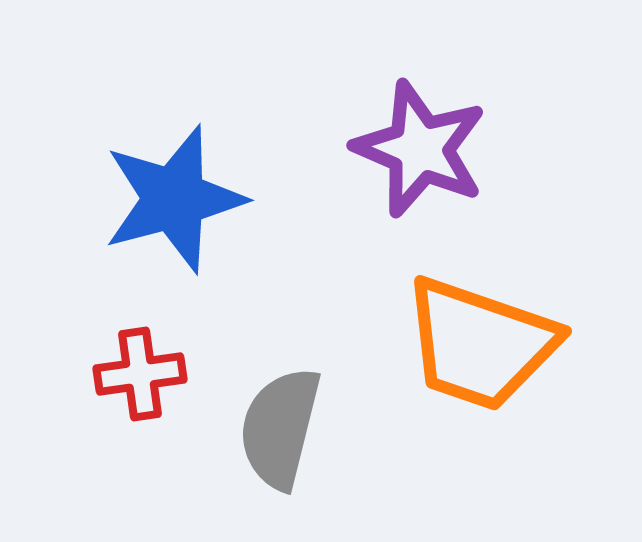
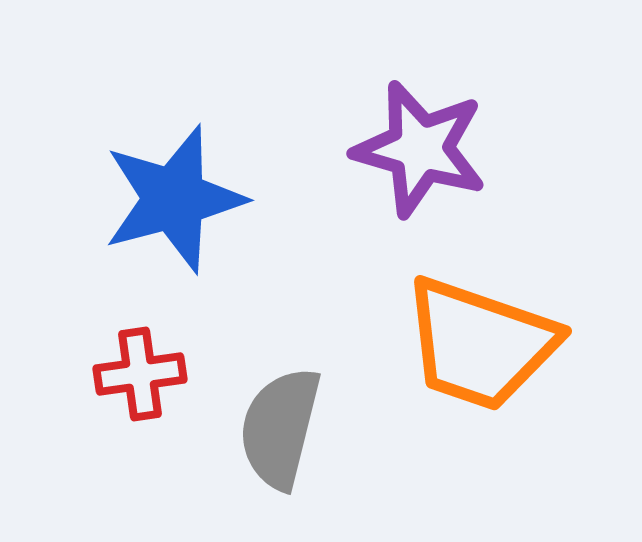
purple star: rotated 7 degrees counterclockwise
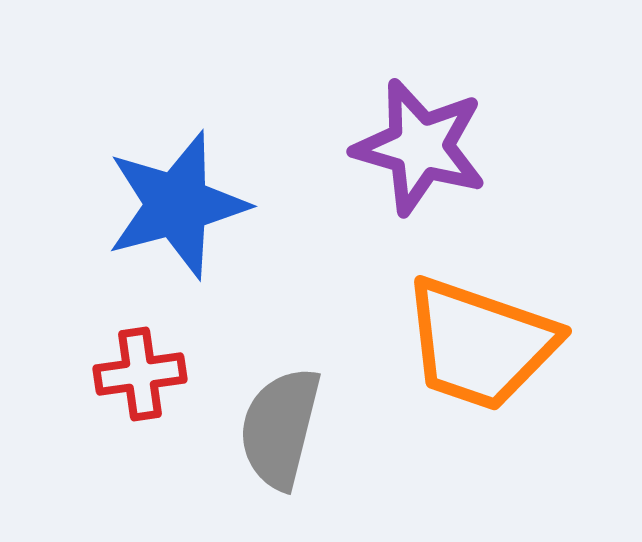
purple star: moved 2 px up
blue star: moved 3 px right, 6 px down
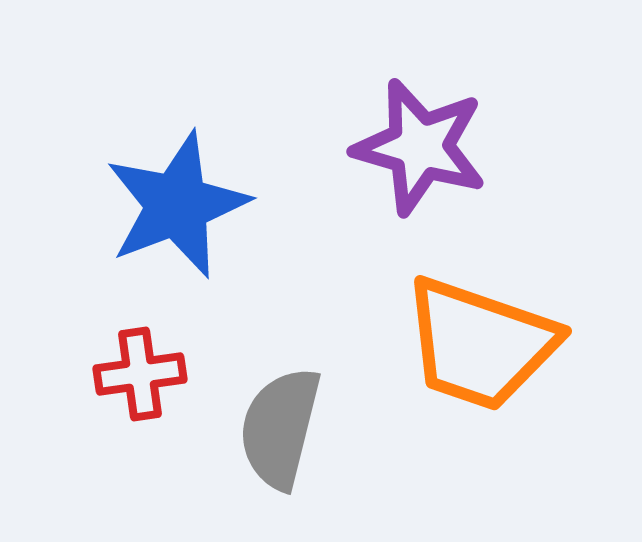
blue star: rotated 6 degrees counterclockwise
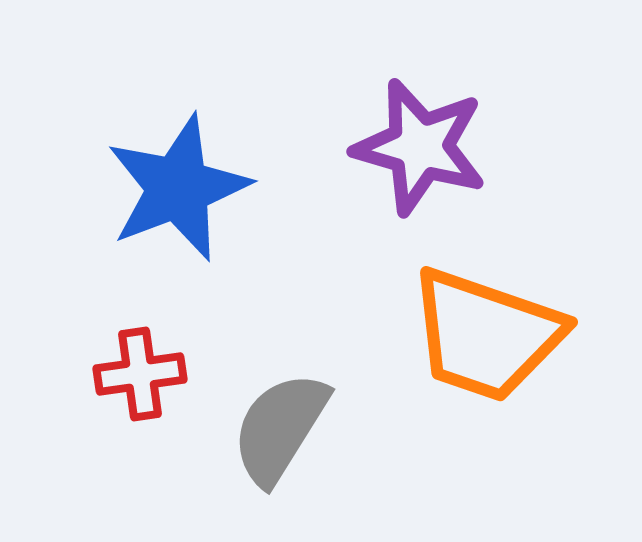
blue star: moved 1 px right, 17 px up
orange trapezoid: moved 6 px right, 9 px up
gray semicircle: rotated 18 degrees clockwise
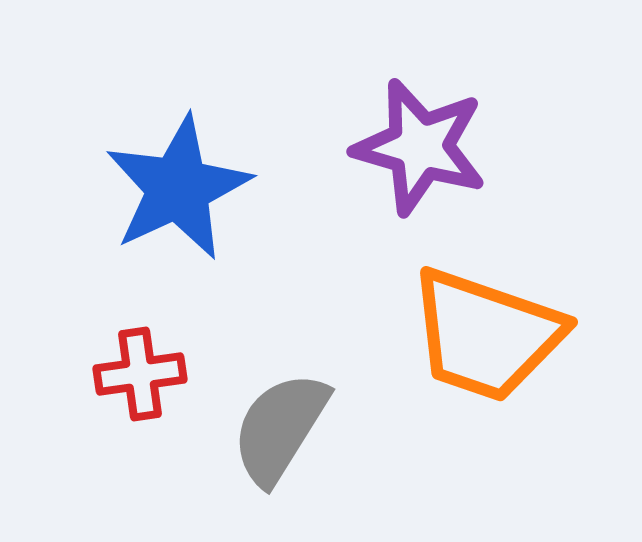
blue star: rotated 4 degrees counterclockwise
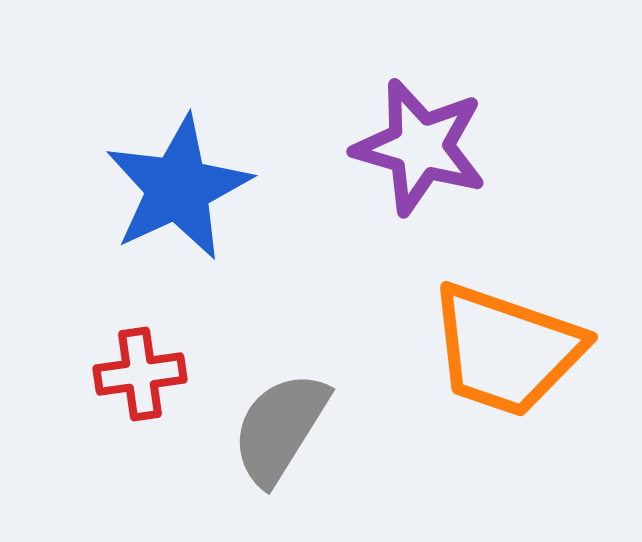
orange trapezoid: moved 20 px right, 15 px down
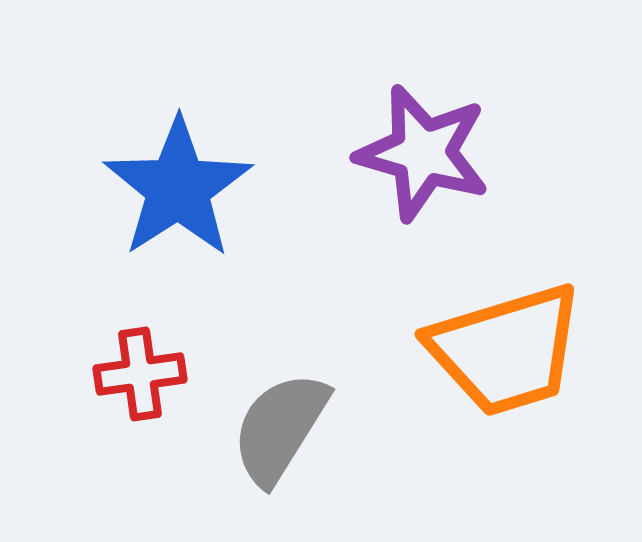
purple star: moved 3 px right, 6 px down
blue star: rotated 8 degrees counterclockwise
orange trapezoid: rotated 36 degrees counterclockwise
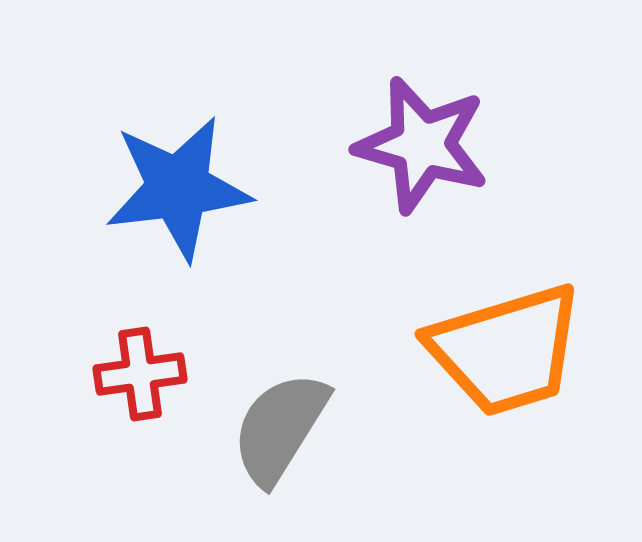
purple star: moved 1 px left, 8 px up
blue star: rotated 26 degrees clockwise
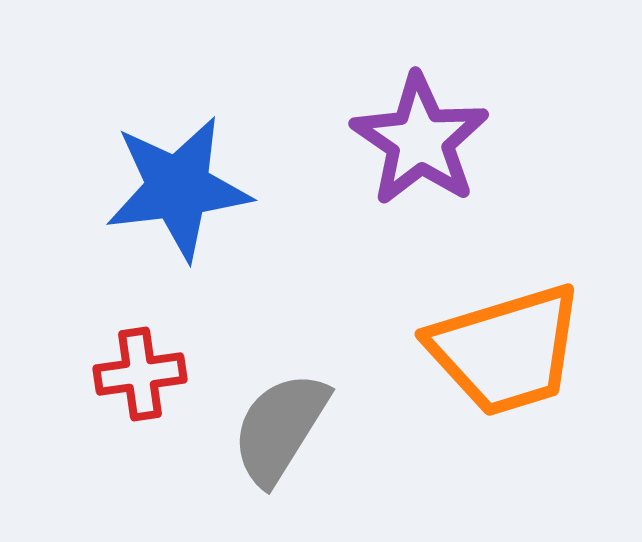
purple star: moved 2 px left, 5 px up; rotated 18 degrees clockwise
